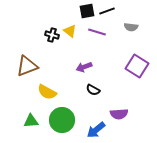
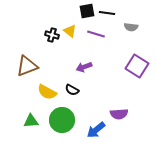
black line: moved 2 px down; rotated 28 degrees clockwise
purple line: moved 1 px left, 2 px down
black semicircle: moved 21 px left
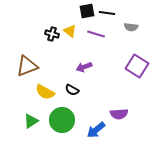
black cross: moved 1 px up
yellow semicircle: moved 2 px left
green triangle: rotated 28 degrees counterclockwise
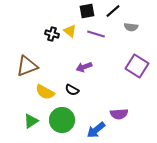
black line: moved 6 px right, 2 px up; rotated 49 degrees counterclockwise
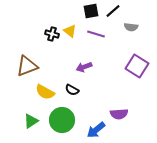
black square: moved 4 px right
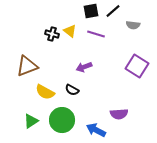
gray semicircle: moved 2 px right, 2 px up
blue arrow: rotated 66 degrees clockwise
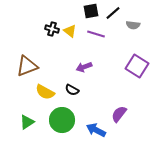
black line: moved 2 px down
black cross: moved 5 px up
purple semicircle: rotated 132 degrees clockwise
green triangle: moved 4 px left, 1 px down
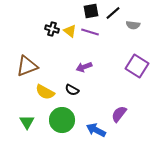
purple line: moved 6 px left, 2 px up
green triangle: rotated 28 degrees counterclockwise
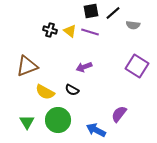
black cross: moved 2 px left, 1 px down
green circle: moved 4 px left
